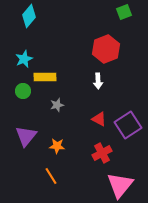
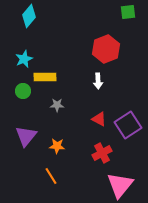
green square: moved 4 px right; rotated 14 degrees clockwise
gray star: rotated 16 degrees clockwise
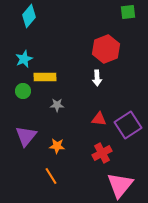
white arrow: moved 1 px left, 3 px up
red triangle: rotated 21 degrees counterclockwise
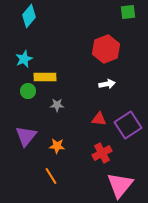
white arrow: moved 10 px right, 6 px down; rotated 98 degrees counterclockwise
green circle: moved 5 px right
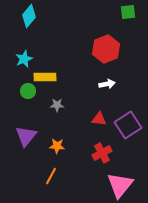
orange line: rotated 60 degrees clockwise
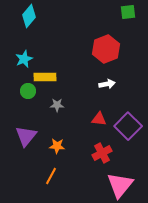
purple square: moved 1 px down; rotated 12 degrees counterclockwise
